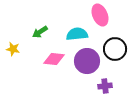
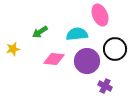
yellow star: rotated 24 degrees counterclockwise
purple cross: rotated 32 degrees clockwise
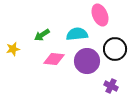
green arrow: moved 2 px right, 3 px down
purple cross: moved 6 px right
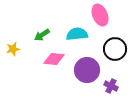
purple circle: moved 9 px down
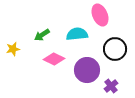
pink diamond: rotated 20 degrees clockwise
purple cross: rotated 24 degrees clockwise
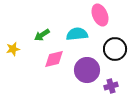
pink diamond: rotated 40 degrees counterclockwise
purple cross: rotated 24 degrees clockwise
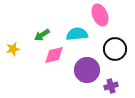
pink diamond: moved 4 px up
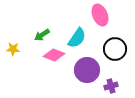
cyan semicircle: moved 4 px down; rotated 130 degrees clockwise
yellow star: rotated 16 degrees clockwise
pink diamond: rotated 35 degrees clockwise
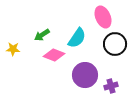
pink ellipse: moved 3 px right, 2 px down
black circle: moved 5 px up
purple circle: moved 2 px left, 5 px down
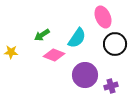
yellow star: moved 2 px left, 3 px down
